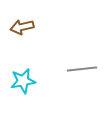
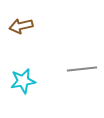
brown arrow: moved 1 px left, 1 px up
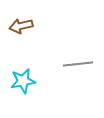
gray line: moved 4 px left, 5 px up
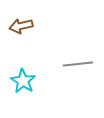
cyan star: rotated 30 degrees counterclockwise
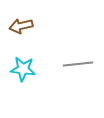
cyan star: moved 12 px up; rotated 25 degrees counterclockwise
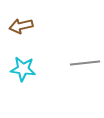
gray line: moved 7 px right, 1 px up
